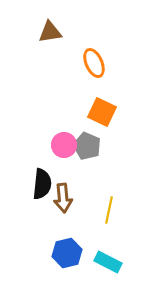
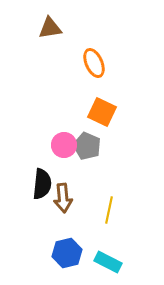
brown triangle: moved 4 px up
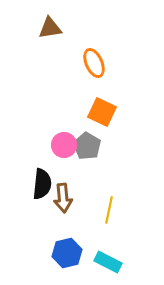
gray pentagon: rotated 8 degrees clockwise
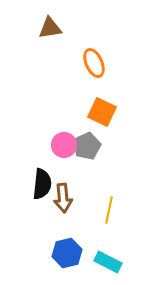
gray pentagon: rotated 16 degrees clockwise
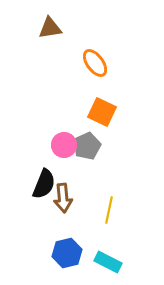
orange ellipse: moved 1 px right; rotated 12 degrees counterclockwise
black semicircle: moved 2 px right; rotated 16 degrees clockwise
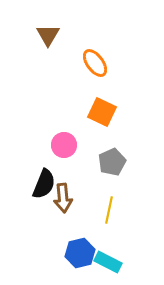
brown triangle: moved 2 px left, 7 px down; rotated 50 degrees counterclockwise
gray pentagon: moved 25 px right, 16 px down
blue hexagon: moved 13 px right
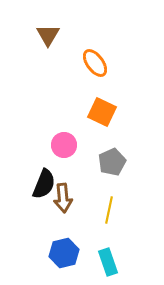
blue hexagon: moved 16 px left
cyan rectangle: rotated 44 degrees clockwise
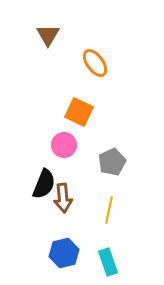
orange square: moved 23 px left
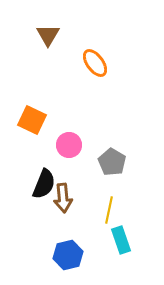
orange square: moved 47 px left, 8 px down
pink circle: moved 5 px right
gray pentagon: rotated 16 degrees counterclockwise
blue hexagon: moved 4 px right, 2 px down
cyan rectangle: moved 13 px right, 22 px up
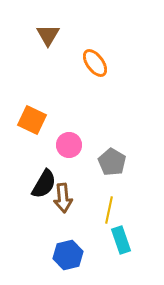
black semicircle: rotated 8 degrees clockwise
